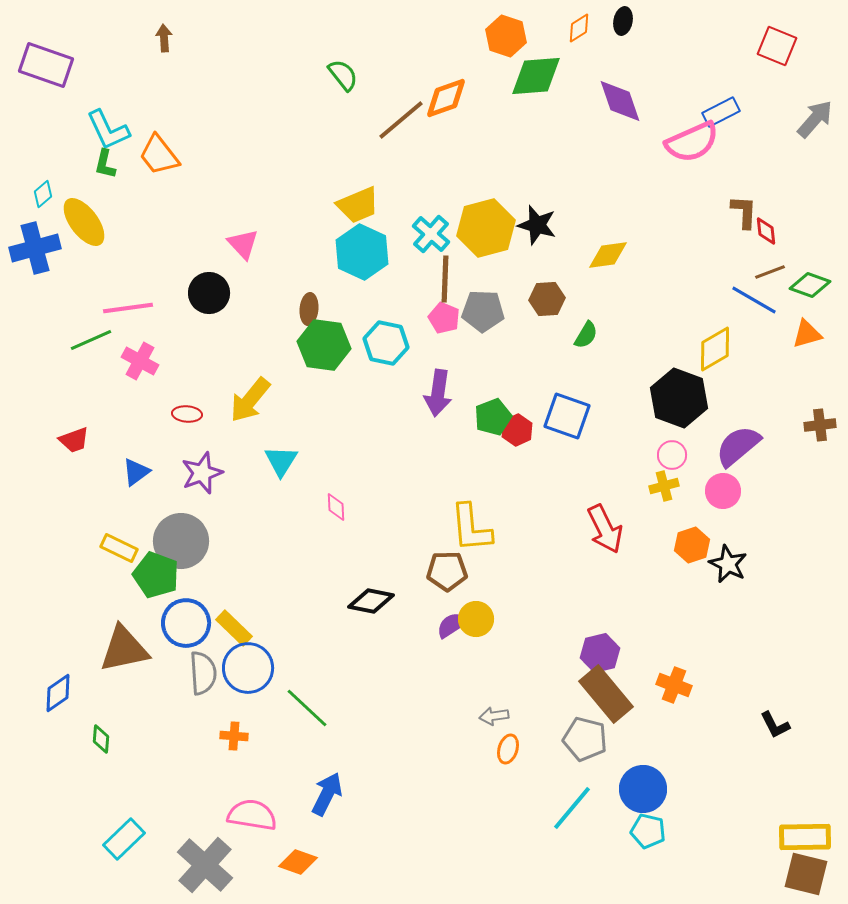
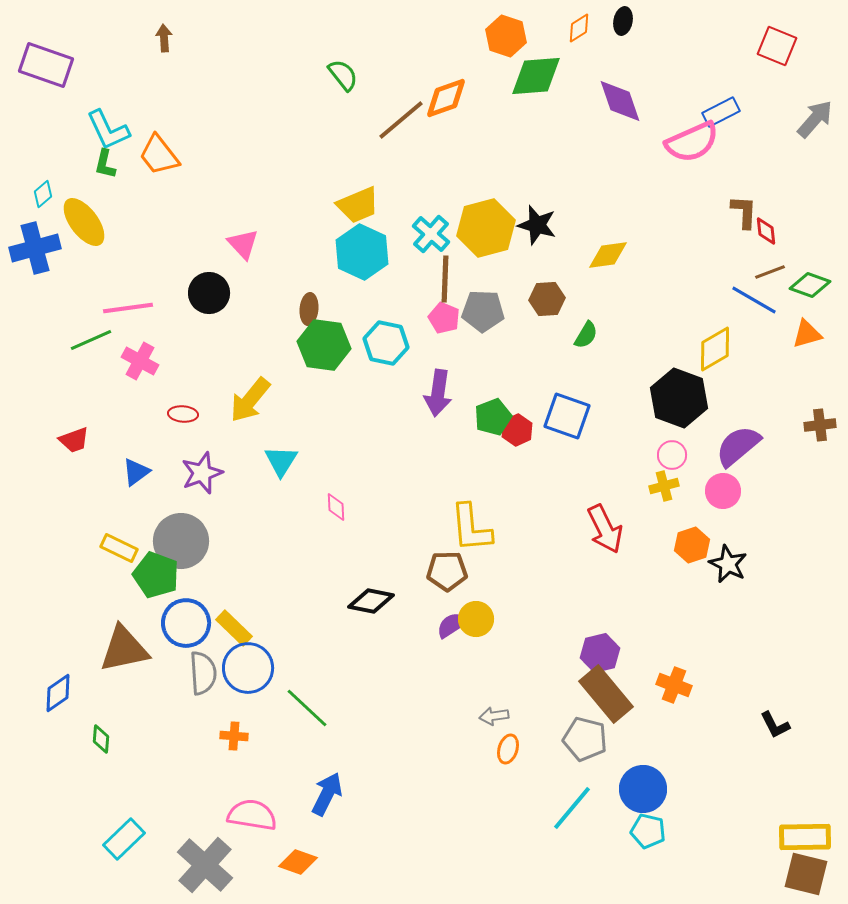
red ellipse at (187, 414): moved 4 px left
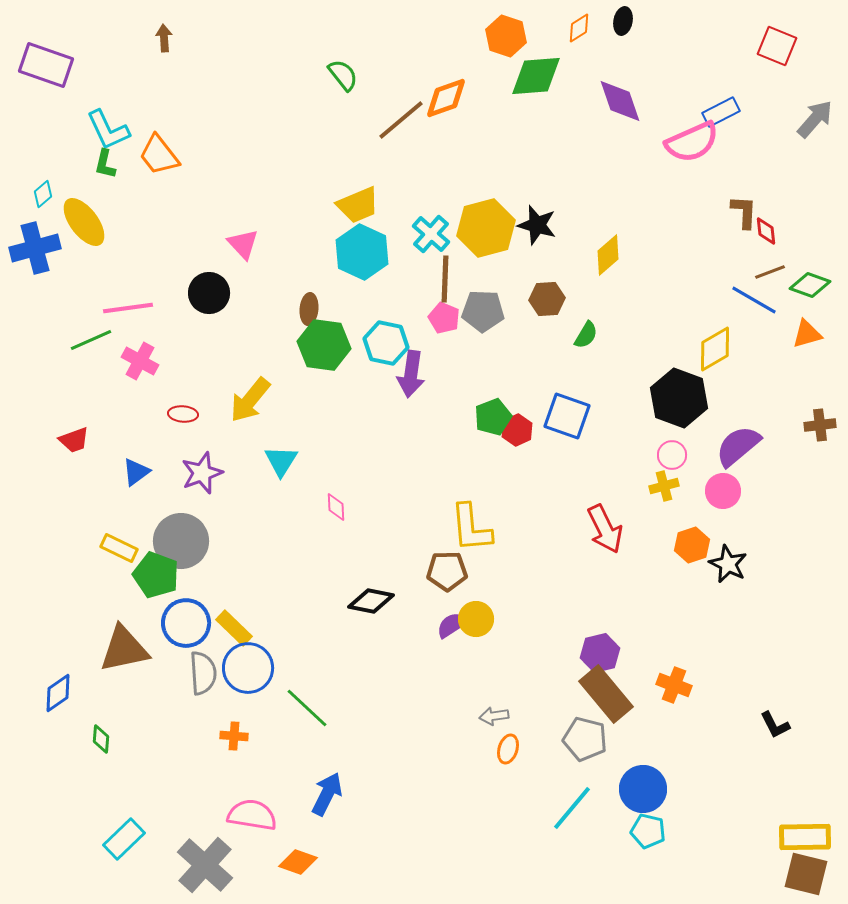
yellow diamond at (608, 255): rotated 33 degrees counterclockwise
purple arrow at (438, 393): moved 27 px left, 19 px up
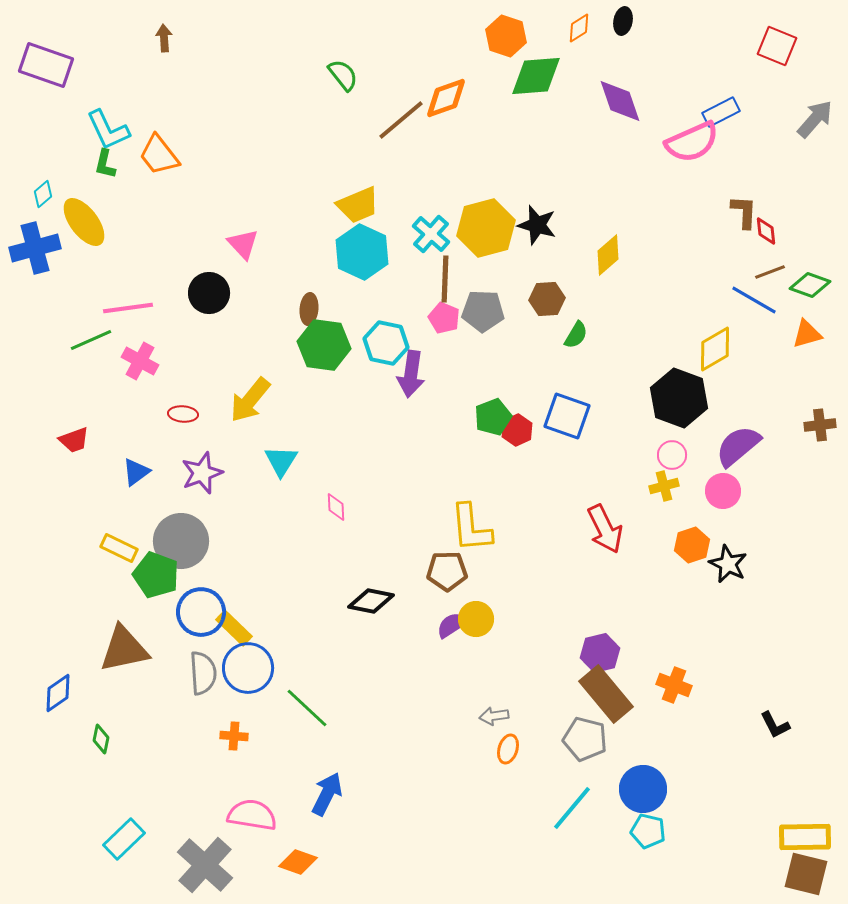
green semicircle at (586, 335): moved 10 px left
blue circle at (186, 623): moved 15 px right, 11 px up
green diamond at (101, 739): rotated 8 degrees clockwise
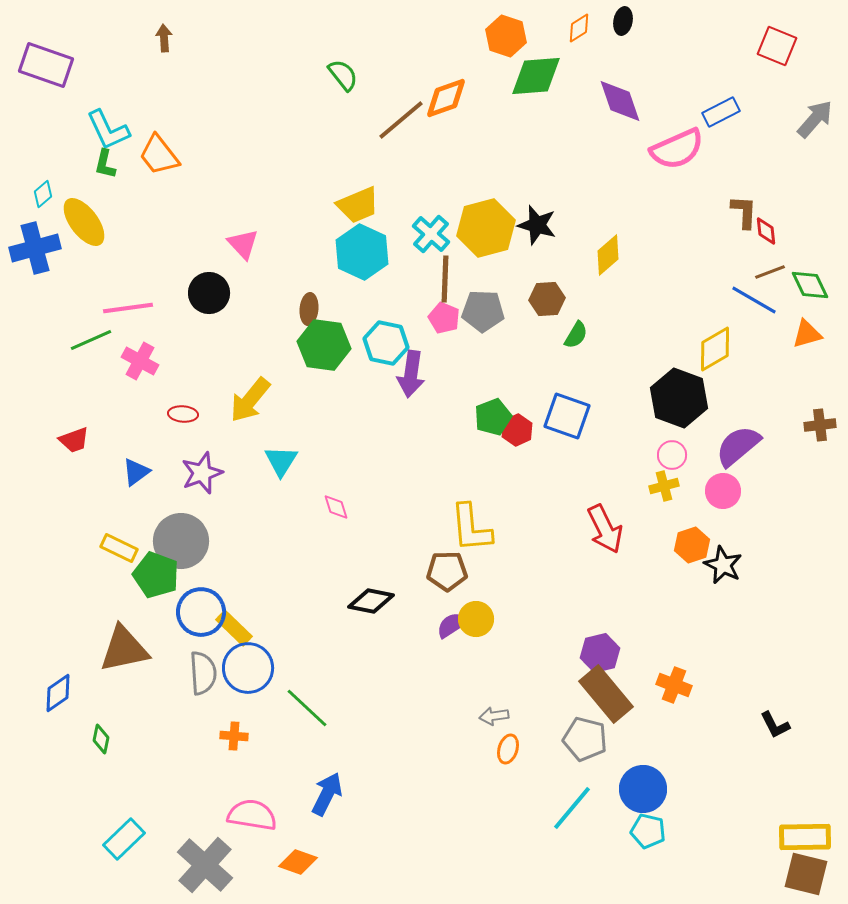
pink semicircle at (692, 142): moved 15 px left, 7 px down
green diamond at (810, 285): rotated 45 degrees clockwise
pink diamond at (336, 507): rotated 16 degrees counterclockwise
black star at (728, 564): moved 5 px left, 1 px down
